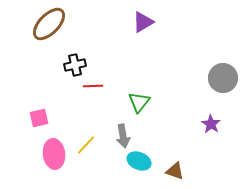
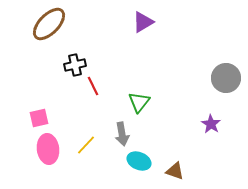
gray circle: moved 3 px right
red line: rotated 66 degrees clockwise
gray arrow: moved 1 px left, 2 px up
pink ellipse: moved 6 px left, 5 px up
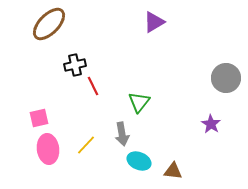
purple triangle: moved 11 px right
brown triangle: moved 2 px left; rotated 12 degrees counterclockwise
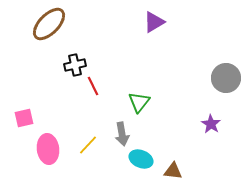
pink square: moved 15 px left
yellow line: moved 2 px right
cyan ellipse: moved 2 px right, 2 px up
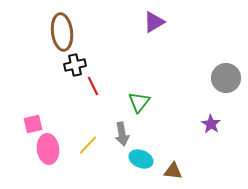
brown ellipse: moved 13 px right, 8 px down; rotated 51 degrees counterclockwise
pink square: moved 9 px right, 6 px down
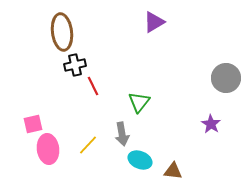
cyan ellipse: moved 1 px left, 1 px down
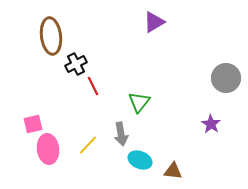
brown ellipse: moved 11 px left, 4 px down
black cross: moved 1 px right, 1 px up; rotated 15 degrees counterclockwise
gray arrow: moved 1 px left
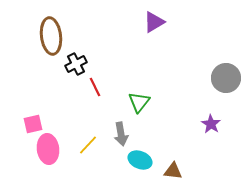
red line: moved 2 px right, 1 px down
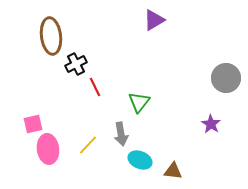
purple triangle: moved 2 px up
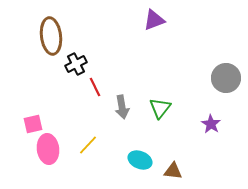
purple triangle: rotated 10 degrees clockwise
green triangle: moved 21 px right, 6 px down
gray arrow: moved 1 px right, 27 px up
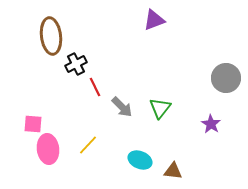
gray arrow: rotated 35 degrees counterclockwise
pink square: rotated 18 degrees clockwise
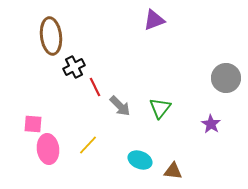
black cross: moved 2 px left, 3 px down
gray arrow: moved 2 px left, 1 px up
